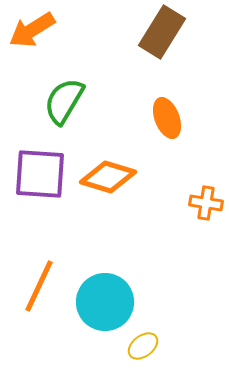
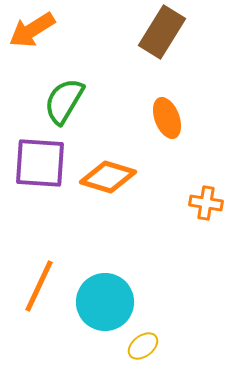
purple square: moved 11 px up
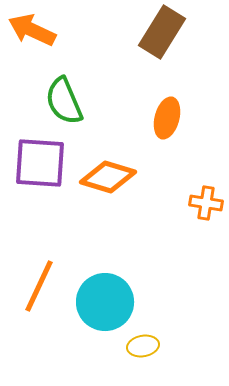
orange arrow: rotated 57 degrees clockwise
green semicircle: rotated 54 degrees counterclockwise
orange ellipse: rotated 36 degrees clockwise
yellow ellipse: rotated 28 degrees clockwise
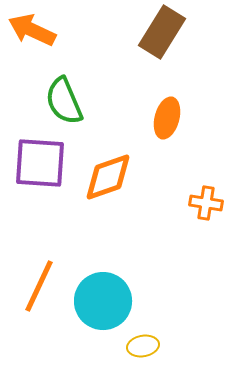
orange diamond: rotated 36 degrees counterclockwise
cyan circle: moved 2 px left, 1 px up
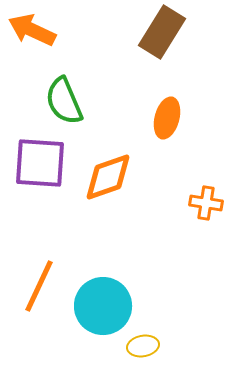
cyan circle: moved 5 px down
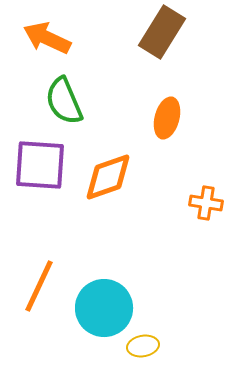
orange arrow: moved 15 px right, 8 px down
purple square: moved 2 px down
cyan circle: moved 1 px right, 2 px down
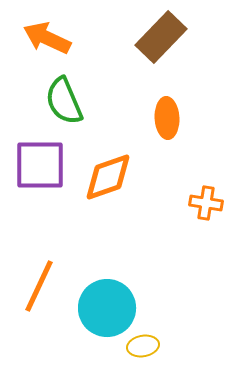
brown rectangle: moved 1 px left, 5 px down; rotated 12 degrees clockwise
orange ellipse: rotated 18 degrees counterclockwise
purple square: rotated 4 degrees counterclockwise
cyan circle: moved 3 px right
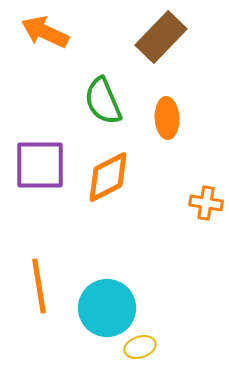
orange arrow: moved 2 px left, 6 px up
green semicircle: moved 39 px right
orange diamond: rotated 8 degrees counterclockwise
orange line: rotated 34 degrees counterclockwise
yellow ellipse: moved 3 px left, 1 px down; rotated 8 degrees counterclockwise
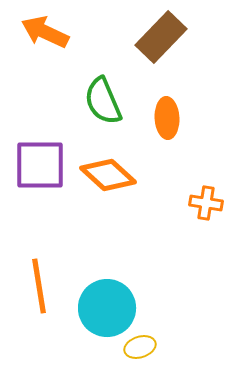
orange diamond: moved 2 px up; rotated 70 degrees clockwise
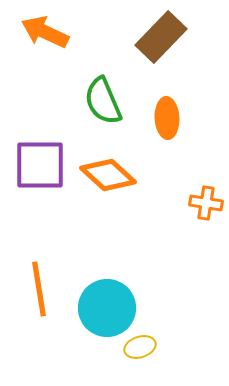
orange line: moved 3 px down
